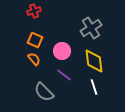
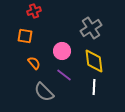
orange square: moved 10 px left, 4 px up; rotated 14 degrees counterclockwise
orange semicircle: moved 4 px down
white line: rotated 21 degrees clockwise
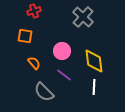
gray cross: moved 8 px left, 11 px up; rotated 15 degrees counterclockwise
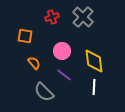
red cross: moved 18 px right, 6 px down
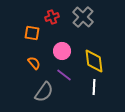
orange square: moved 7 px right, 3 px up
gray semicircle: rotated 100 degrees counterclockwise
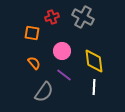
gray cross: rotated 15 degrees counterclockwise
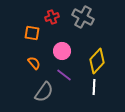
yellow diamond: moved 3 px right; rotated 50 degrees clockwise
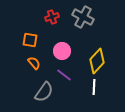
orange square: moved 2 px left, 7 px down
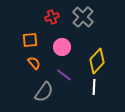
gray cross: rotated 15 degrees clockwise
orange square: rotated 14 degrees counterclockwise
pink circle: moved 4 px up
